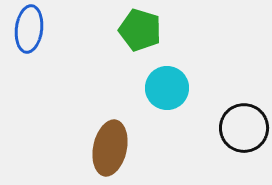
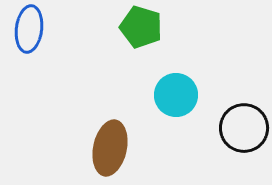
green pentagon: moved 1 px right, 3 px up
cyan circle: moved 9 px right, 7 px down
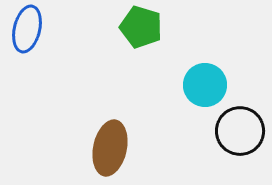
blue ellipse: moved 2 px left; rotated 6 degrees clockwise
cyan circle: moved 29 px right, 10 px up
black circle: moved 4 px left, 3 px down
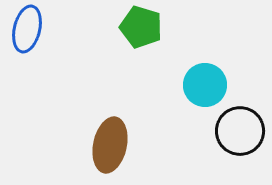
brown ellipse: moved 3 px up
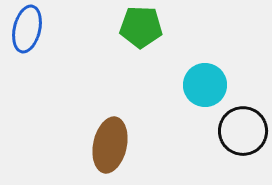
green pentagon: rotated 15 degrees counterclockwise
black circle: moved 3 px right
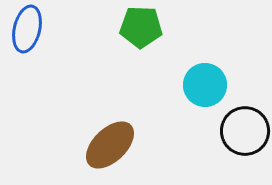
black circle: moved 2 px right
brown ellipse: rotated 34 degrees clockwise
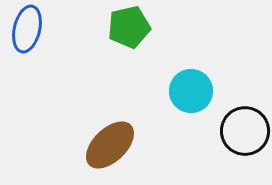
green pentagon: moved 12 px left; rotated 15 degrees counterclockwise
cyan circle: moved 14 px left, 6 px down
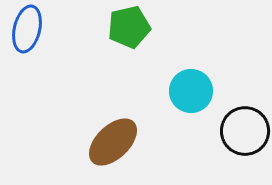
brown ellipse: moved 3 px right, 3 px up
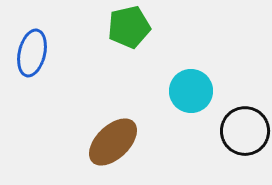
blue ellipse: moved 5 px right, 24 px down
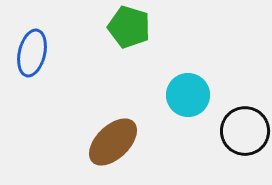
green pentagon: rotated 30 degrees clockwise
cyan circle: moved 3 px left, 4 px down
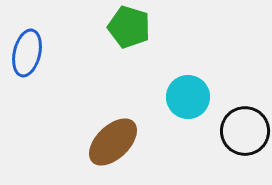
blue ellipse: moved 5 px left
cyan circle: moved 2 px down
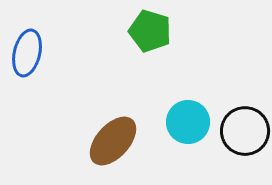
green pentagon: moved 21 px right, 4 px down
cyan circle: moved 25 px down
brown ellipse: moved 1 px up; rotated 4 degrees counterclockwise
